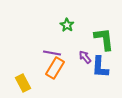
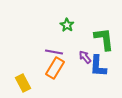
purple line: moved 2 px right, 1 px up
blue L-shape: moved 2 px left, 1 px up
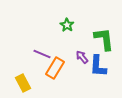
purple line: moved 12 px left, 2 px down; rotated 12 degrees clockwise
purple arrow: moved 3 px left
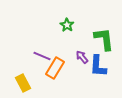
purple line: moved 2 px down
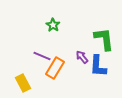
green star: moved 14 px left
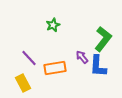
green star: rotated 16 degrees clockwise
green L-shape: moved 1 px left; rotated 45 degrees clockwise
purple line: moved 13 px left, 2 px down; rotated 24 degrees clockwise
orange rectangle: rotated 50 degrees clockwise
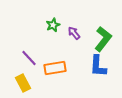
purple arrow: moved 8 px left, 24 px up
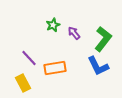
blue L-shape: rotated 30 degrees counterclockwise
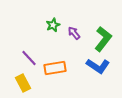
blue L-shape: rotated 30 degrees counterclockwise
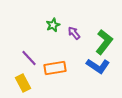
green L-shape: moved 1 px right, 3 px down
